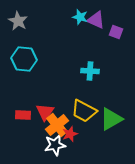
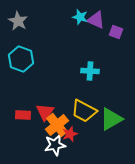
cyan hexagon: moved 3 px left; rotated 15 degrees clockwise
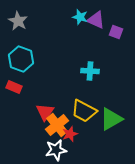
red rectangle: moved 9 px left, 28 px up; rotated 21 degrees clockwise
white star: moved 1 px right, 5 px down
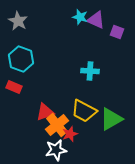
purple square: moved 1 px right
red triangle: rotated 36 degrees clockwise
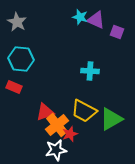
gray star: moved 1 px left, 1 px down
cyan hexagon: rotated 15 degrees counterclockwise
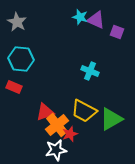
cyan cross: rotated 18 degrees clockwise
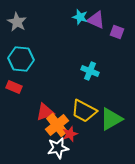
white star: moved 2 px right, 2 px up
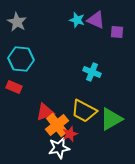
cyan star: moved 3 px left, 3 px down
purple square: rotated 16 degrees counterclockwise
cyan cross: moved 2 px right, 1 px down
white star: moved 1 px right
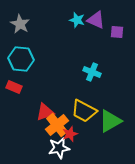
gray star: moved 3 px right, 2 px down
green triangle: moved 1 px left, 2 px down
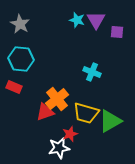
purple triangle: rotated 36 degrees clockwise
yellow trapezoid: moved 2 px right, 2 px down; rotated 12 degrees counterclockwise
orange cross: moved 26 px up
